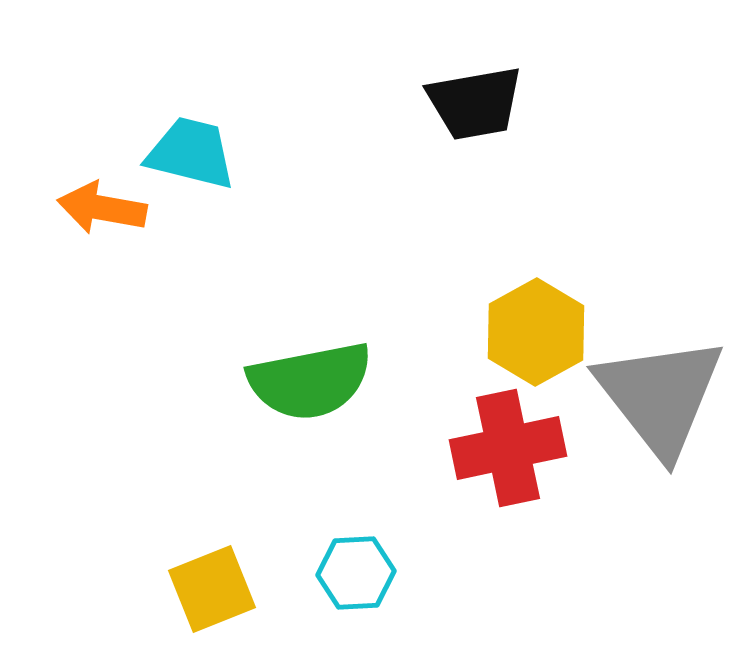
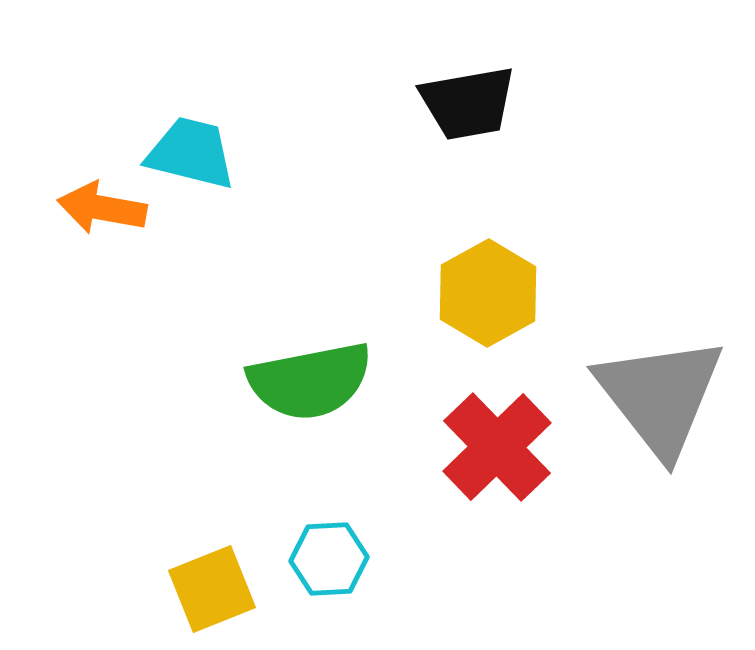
black trapezoid: moved 7 px left
yellow hexagon: moved 48 px left, 39 px up
red cross: moved 11 px left, 1 px up; rotated 32 degrees counterclockwise
cyan hexagon: moved 27 px left, 14 px up
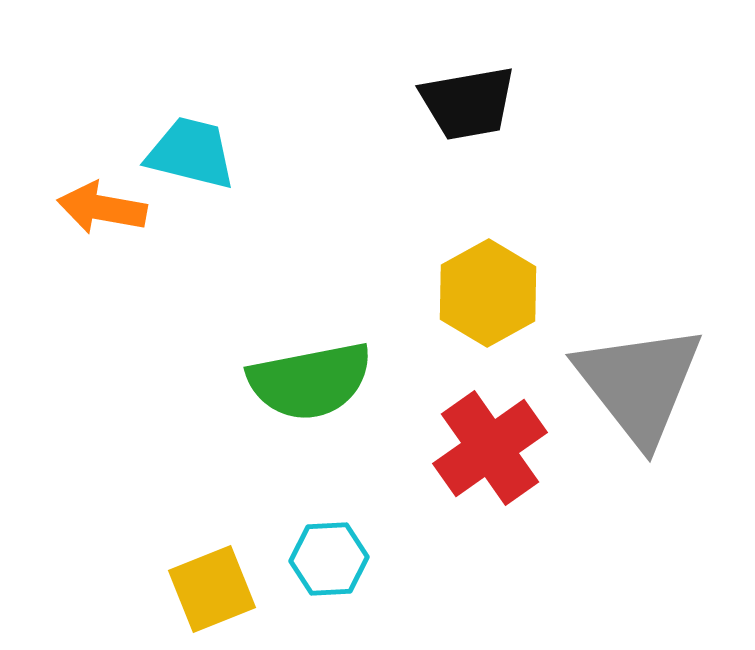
gray triangle: moved 21 px left, 12 px up
red cross: moved 7 px left, 1 px down; rotated 9 degrees clockwise
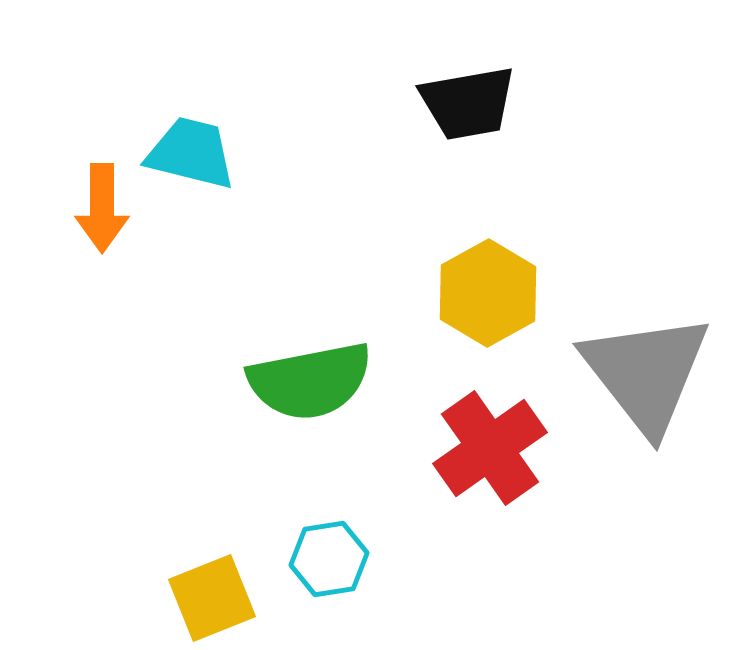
orange arrow: rotated 100 degrees counterclockwise
gray triangle: moved 7 px right, 11 px up
cyan hexagon: rotated 6 degrees counterclockwise
yellow square: moved 9 px down
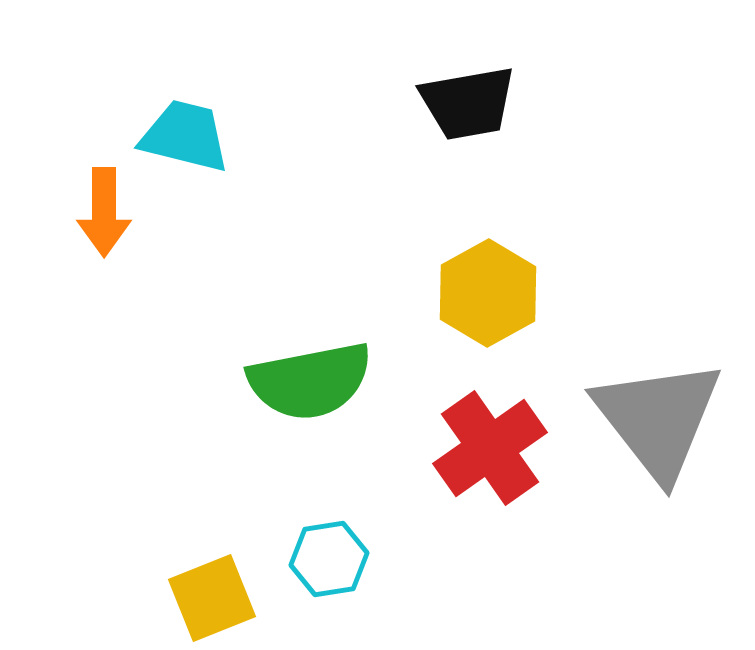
cyan trapezoid: moved 6 px left, 17 px up
orange arrow: moved 2 px right, 4 px down
gray triangle: moved 12 px right, 46 px down
